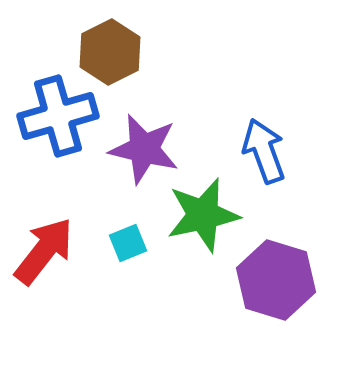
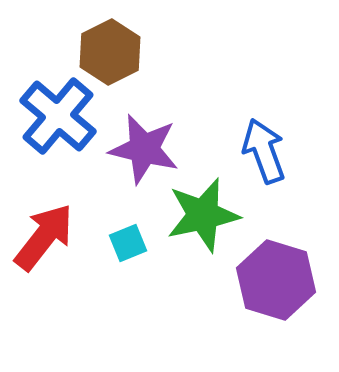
blue cross: rotated 34 degrees counterclockwise
red arrow: moved 14 px up
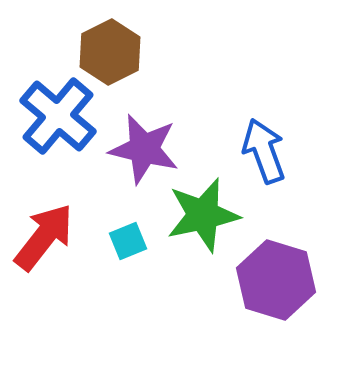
cyan square: moved 2 px up
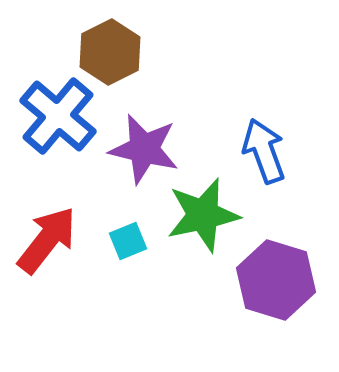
red arrow: moved 3 px right, 3 px down
